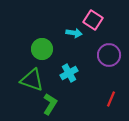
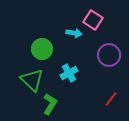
green triangle: rotated 25 degrees clockwise
red line: rotated 14 degrees clockwise
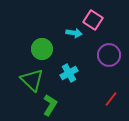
green L-shape: moved 1 px down
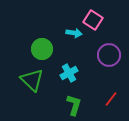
green L-shape: moved 24 px right; rotated 15 degrees counterclockwise
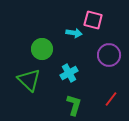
pink square: rotated 18 degrees counterclockwise
green triangle: moved 3 px left
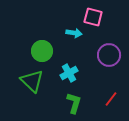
pink square: moved 3 px up
green circle: moved 2 px down
green triangle: moved 3 px right, 1 px down
green L-shape: moved 2 px up
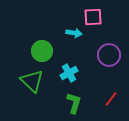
pink square: rotated 18 degrees counterclockwise
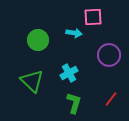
green circle: moved 4 px left, 11 px up
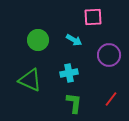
cyan arrow: moved 7 px down; rotated 21 degrees clockwise
cyan cross: rotated 18 degrees clockwise
green triangle: moved 2 px left, 1 px up; rotated 20 degrees counterclockwise
green L-shape: rotated 10 degrees counterclockwise
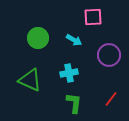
green circle: moved 2 px up
